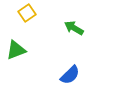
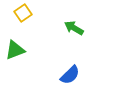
yellow square: moved 4 px left
green triangle: moved 1 px left
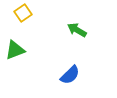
green arrow: moved 3 px right, 2 px down
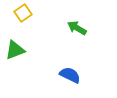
green arrow: moved 2 px up
blue semicircle: rotated 110 degrees counterclockwise
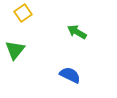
green arrow: moved 4 px down
green triangle: rotated 30 degrees counterclockwise
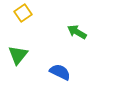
green triangle: moved 3 px right, 5 px down
blue semicircle: moved 10 px left, 3 px up
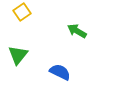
yellow square: moved 1 px left, 1 px up
green arrow: moved 1 px up
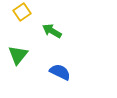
green arrow: moved 25 px left
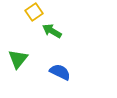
yellow square: moved 12 px right
green triangle: moved 4 px down
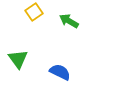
green arrow: moved 17 px right, 10 px up
green triangle: rotated 15 degrees counterclockwise
